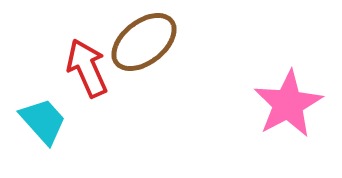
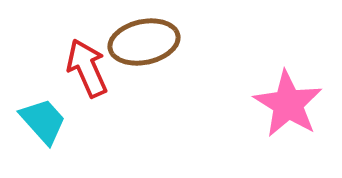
brown ellipse: rotated 26 degrees clockwise
pink star: rotated 12 degrees counterclockwise
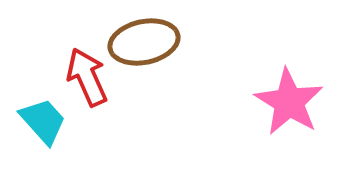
red arrow: moved 9 px down
pink star: moved 1 px right, 2 px up
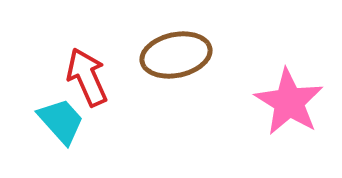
brown ellipse: moved 32 px right, 13 px down
cyan trapezoid: moved 18 px right
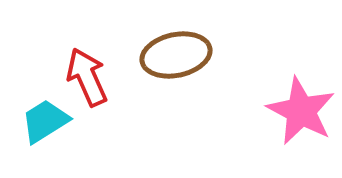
pink star: moved 12 px right, 9 px down; rotated 4 degrees counterclockwise
cyan trapezoid: moved 16 px left; rotated 80 degrees counterclockwise
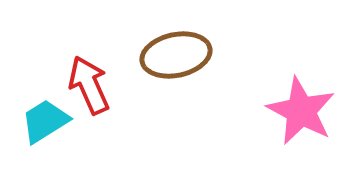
red arrow: moved 2 px right, 8 px down
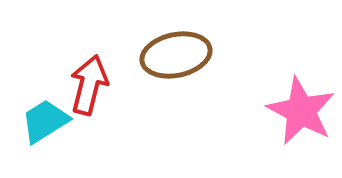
red arrow: rotated 38 degrees clockwise
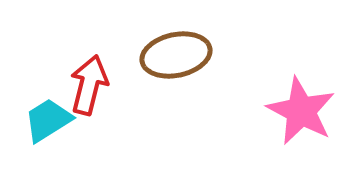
cyan trapezoid: moved 3 px right, 1 px up
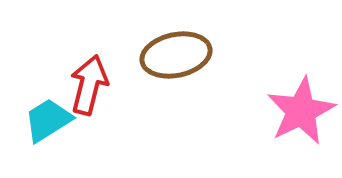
pink star: rotated 18 degrees clockwise
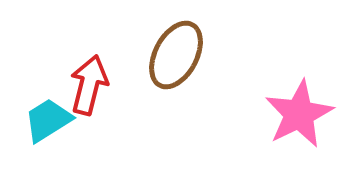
brown ellipse: rotated 50 degrees counterclockwise
pink star: moved 2 px left, 3 px down
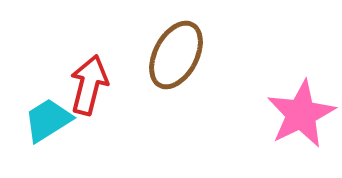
pink star: moved 2 px right
